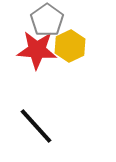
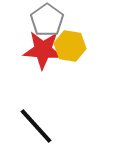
yellow hexagon: rotated 24 degrees counterclockwise
red star: moved 6 px right
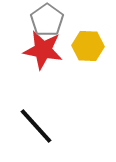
yellow hexagon: moved 18 px right; rotated 8 degrees counterclockwise
red star: rotated 6 degrees clockwise
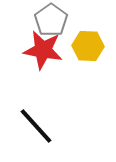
gray pentagon: moved 4 px right
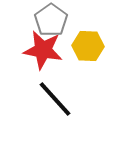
black line: moved 19 px right, 27 px up
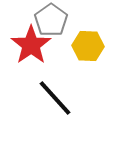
red star: moved 12 px left, 5 px up; rotated 27 degrees clockwise
black line: moved 1 px up
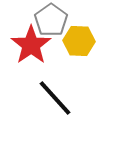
yellow hexagon: moved 9 px left, 5 px up
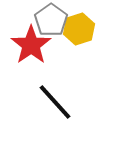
yellow hexagon: moved 12 px up; rotated 20 degrees counterclockwise
black line: moved 4 px down
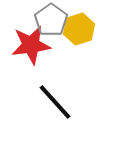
red star: rotated 27 degrees clockwise
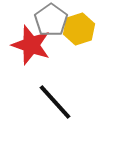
red star: rotated 27 degrees clockwise
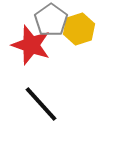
black line: moved 14 px left, 2 px down
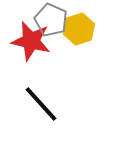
gray pentagon: rotated 12 degrees counterclockwise
red star: moved 4 px up; rotated 6 degrees counterclockwise
